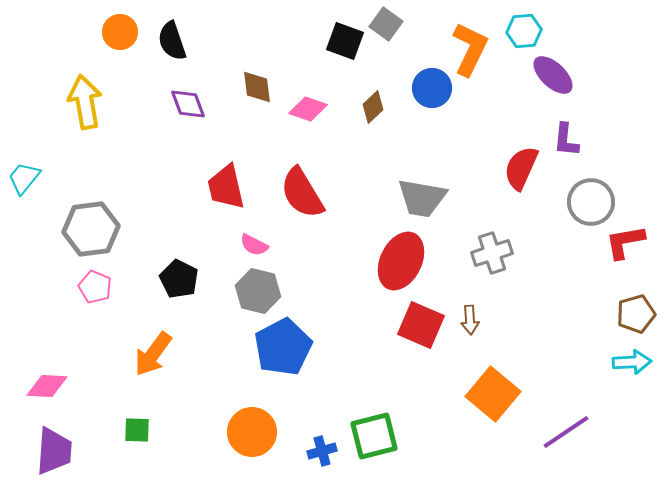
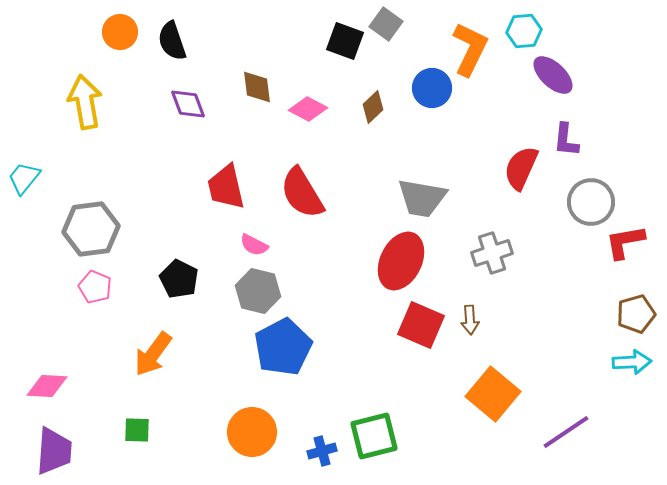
pink diamond at (308, 109): rotated 9 degrees clockwise
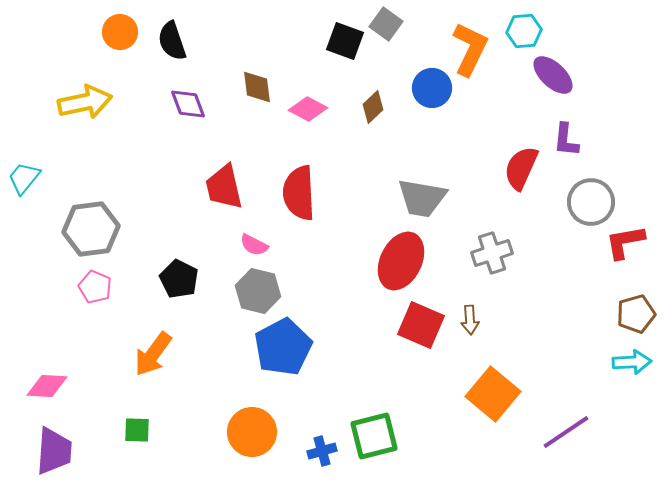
yellow arrow at (85, 102): rotated 88 degrees clockwise
red trapezoid at (226, 187): moved 2 px left
red semicircle at (302, 193): moved 3 px left; rotated 28 degrees clockwise
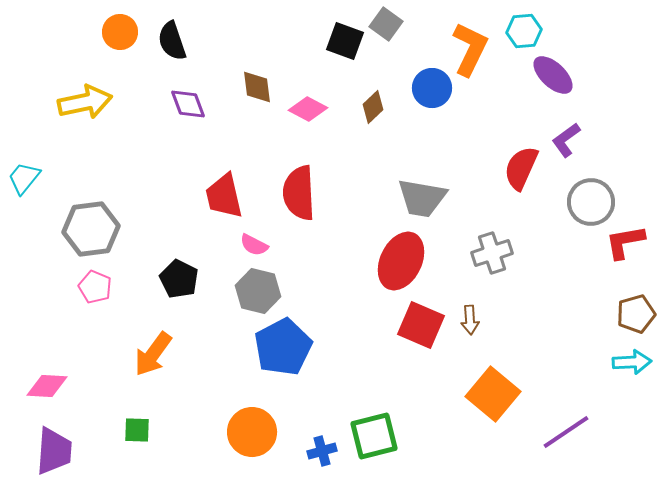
purple L-shape at (566, 140): rotated 48 degrees clockwise
red trapezoid at (224, 187): moved 9 px down
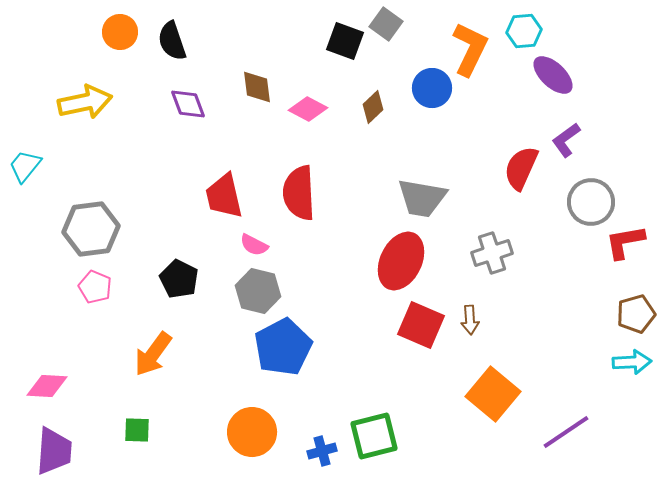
cyan trapezoid at (24, 178): moved 1 px right, 12 px up
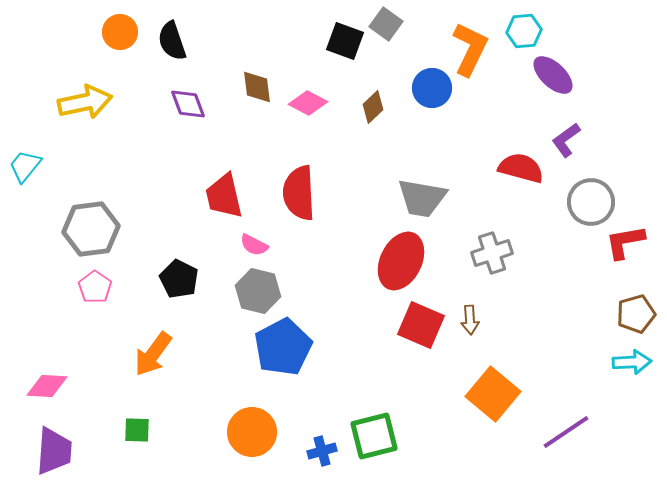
pink diamond at (308, 109): moved 6 px up
red semicircle at (521, 168): rotated 81 degrees clockwise
pink pentagon at (95, 287): rotated 12 degrees clockwise
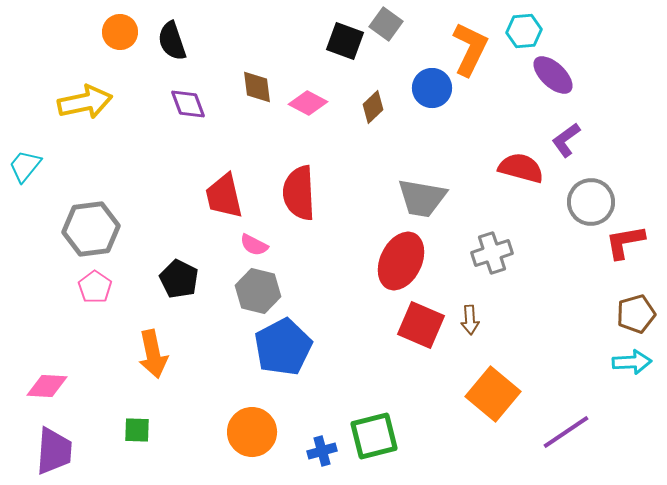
orange arrow at (153, 354): rotated 48 degrees counterclockwise
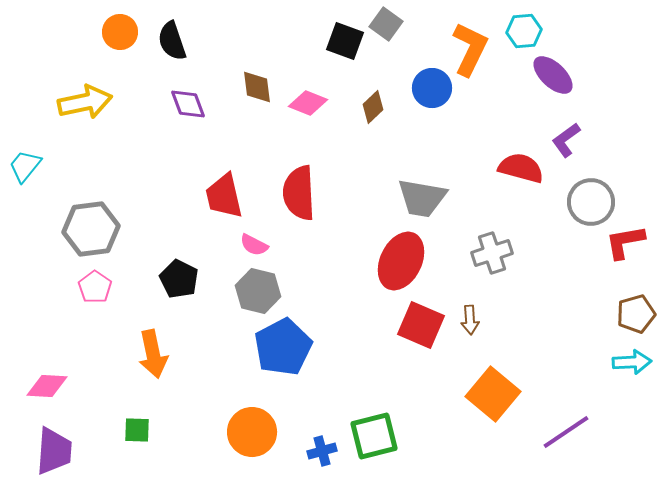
pink diamond at (308, 103): rotated 6 degrees counterclockwise
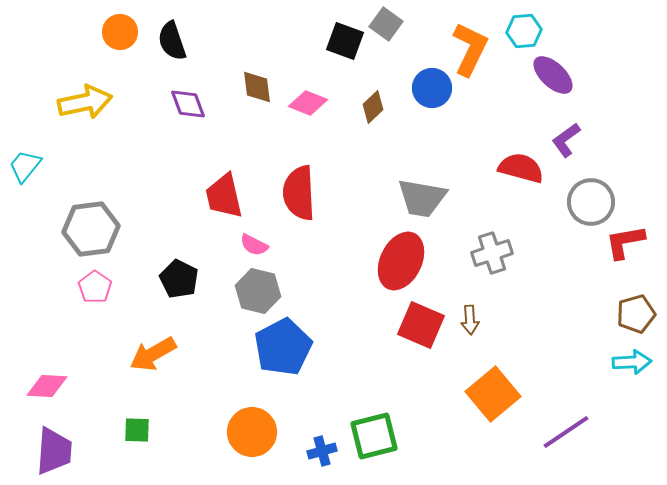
orange arrow at (153, 354): rotated 72 degrees clockwise
orange square at (493, 394): rotated 10 degrees clockwise
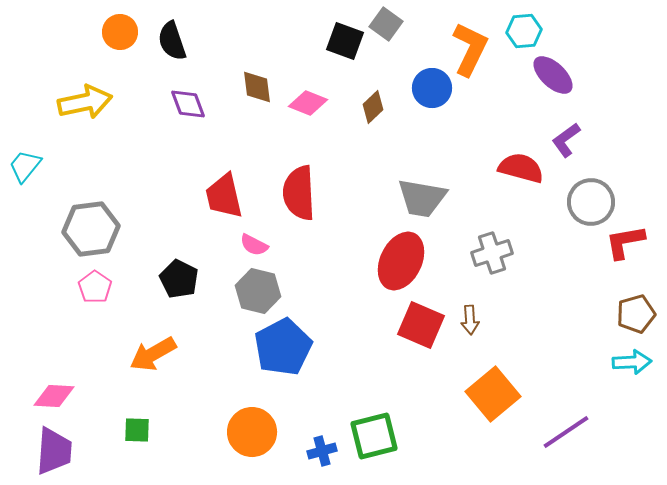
pink diamond at (47, 386): moved 7 px right, 10 px down
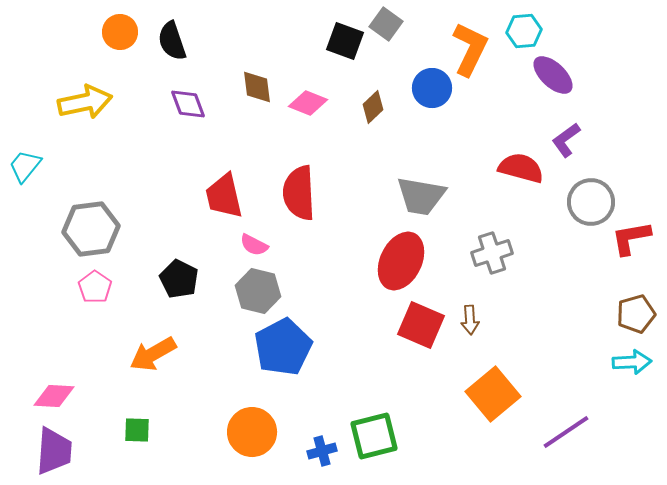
gray trapezoid at (422, 198): moved 1 px left, 2 px up
red L-shape at (625, 242): moved 6 px right, 4 px up
